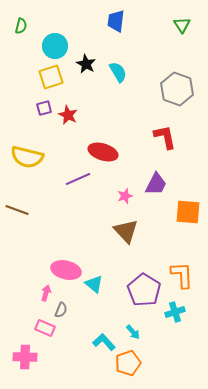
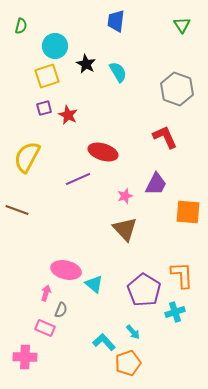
yellow square: moved 4 px left, 1 px up
red L-shape: rotated 12 degrees counterclockwise
yellow semicircle: rotated 104 degrees clockwise
brown triangle: moved 1 px left, 2 px up
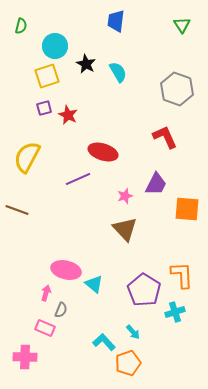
orange square: moved 1 px left, 3 px up
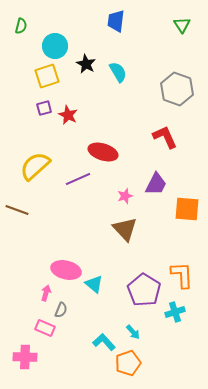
yellow semicircle: moved 8 px right, 9 px down; rotated 20 degrees clockwise
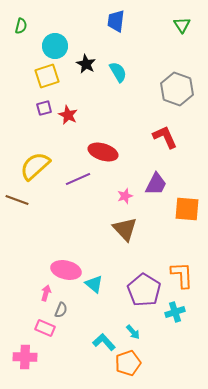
brown line: moved 10 px up
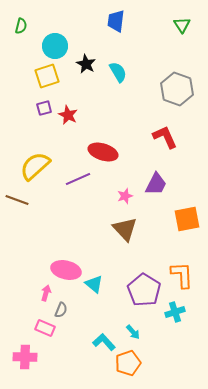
orange square: moved 10 px down; rotated 16 degrees counterclockwise
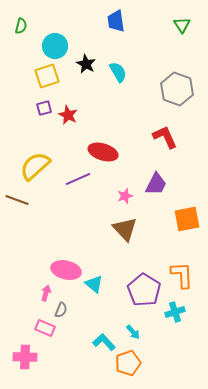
blue trapezoid: rotated 15 degrees counterclockwise
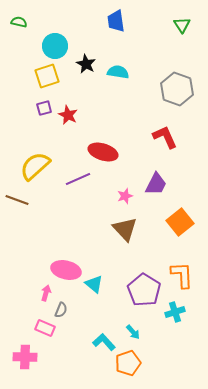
green semicircle: moved 2 px left, 4 px up; rotated 91 degrees counterclockwise
cyan semicircle: rotated 50 degrees counterclockwise
orange square: moved 7 px left, 3 px down; rotated 28 degrees counterclockwise
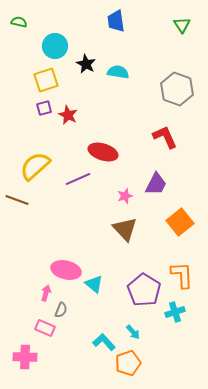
yellow square: moved 1 px left, 4 px down
